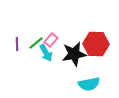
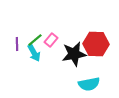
green line: moved 1 px left, 3 px up
cyan arrow: moved 12 px left
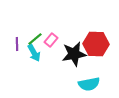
green line: moved 1 px up
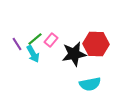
purple line: rotated 32 degrees counterclockwise
cyan arrow: moved 1 px left, 1 px down
cyan semicircle: moved 1 px right
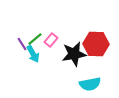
purple line: moved 5 px right
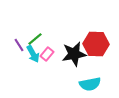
pink rectangle: moved 4 px left, 14 px down
purple line: moved 3 px left, 1 px down
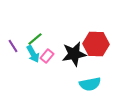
purple line: moved 6 px left, 1 px down
pink rectangle: moved 2 px down
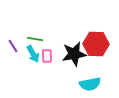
green line: rotated 49 degrees clockwise
pink rectangle: rotated 40 degrees counterclockwise
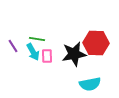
green line: moved 2 px right
red hexagon: moved 1 px up
cyan arrow: moved 2 px up
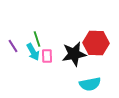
green line: rotated 63 degrees clockwise
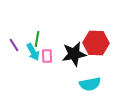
green line: rotated 28 degrees clockwise
purple line: moved 1 px right, 1 px up
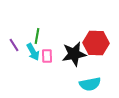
green line: moved 3 px up
